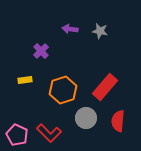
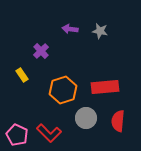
yellow rectangle: moved 3 px left, 5 px up; rotated 64 degrees clockwise
red rectangle: rotated 44 degrees clockwise
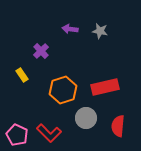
red rectangle: rotated 8 degrees counterclockwise
red semicircle: moved 5 px down
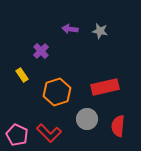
orange hexagon: moved 6 px left, 2 px down
gray circle: moved 1 px right, 1 px down
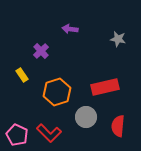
gray star: moved 18 px right, 8 px down
gray circle: moved 1 px left, 2 px up
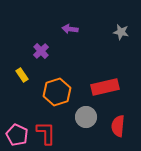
gray star: moved 3 px right, 7 px up
red L-shape: moved 3 px left; rotated 135 degrees counterclockwise
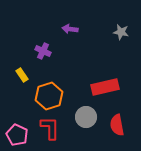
purple cross: moved 2 px right; rotated 21 degrees counterclockwise
orange hexagon: moved 8 px left, 4 px down
red semicircle: moved 1 px left, 1 px up; rotated 15 degrees counterclockwise
red L-shape: moved 4 px right, 5 px up
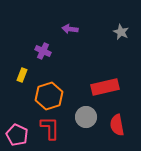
gray star: rotated 14 degrees clockwise
yellow rectangle: rotated 56 degrees clockwise
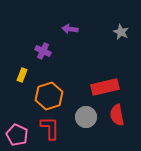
red semicircle: moved 10 px up
